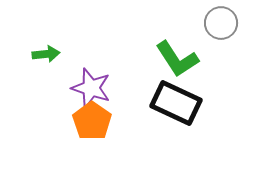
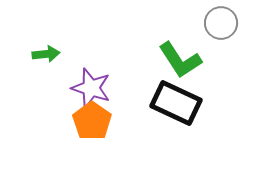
green L-shape: moved 3 px right, 1 px down
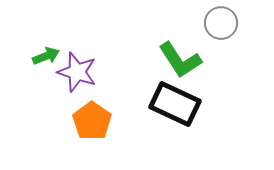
green arrow: moved 2 px down; rotated 16 degrees counterclockwise
purple star: moved 14 px left, 16 px up
black rectangle: moved 1 px left, 1 px down
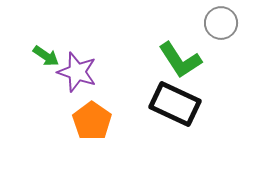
green arrow: rotated 56 degrees clockwise
